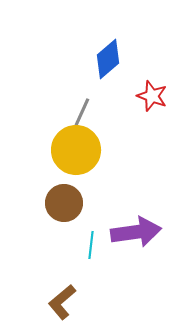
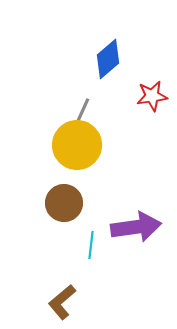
red star: rotated 28 degrees counterclockwise
yellow circle: moved 1 px right, 5 px up
purple arrow: moved 5 px up
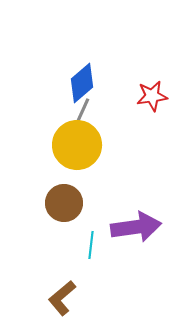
blue diamond: moved 26 px left, 24 px down
brown L-shape: moved 4 px up
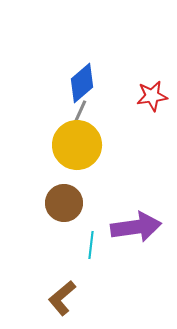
gray line: moved 3 px left, 2 px down
